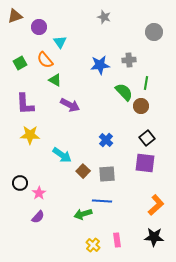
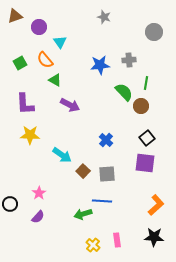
black circle: moved 10 px left, 21 px down
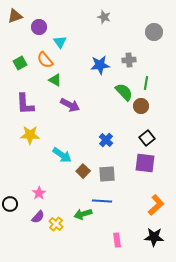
yellow cross: moved 37 px left, 21 px up
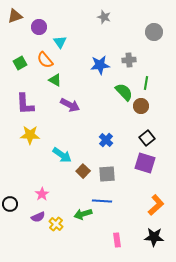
purple square: rotated 10 degrees clockwise
pink star: moved 3 px right, 1 px down
purple semicircle: rotated 24 degrees clockwise
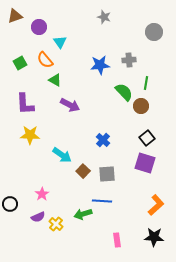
blue cross: moved 3 px left
